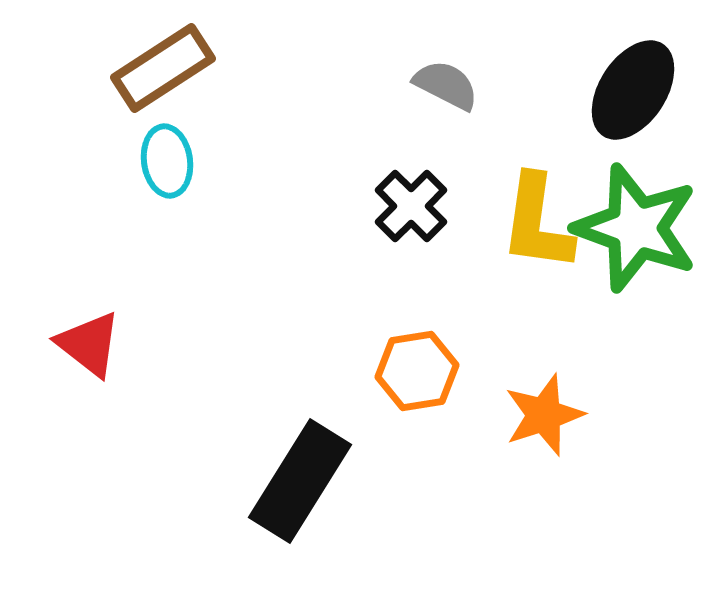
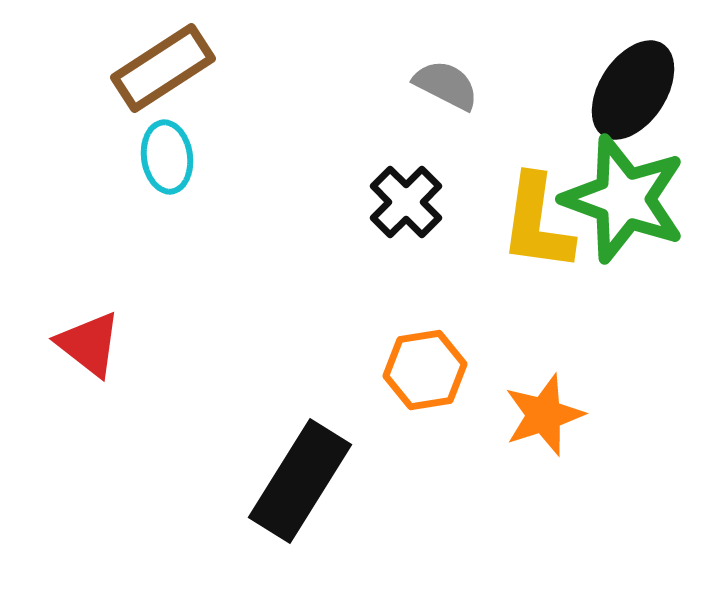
cyan ellipse: moved 4 px up
black cross: moved 5 px left, 4 px up
green star: moved 12 px left, 29 px up
orange hexagon: moved 8 px right, 1 px up
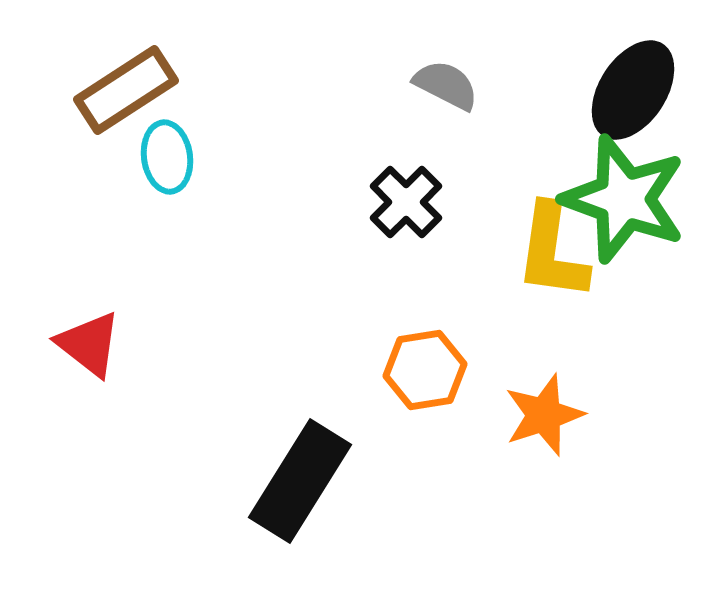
brown rectangle: moved 37 px left, 22 px down
yellow L-shape: moved 15 px right, 29 px down
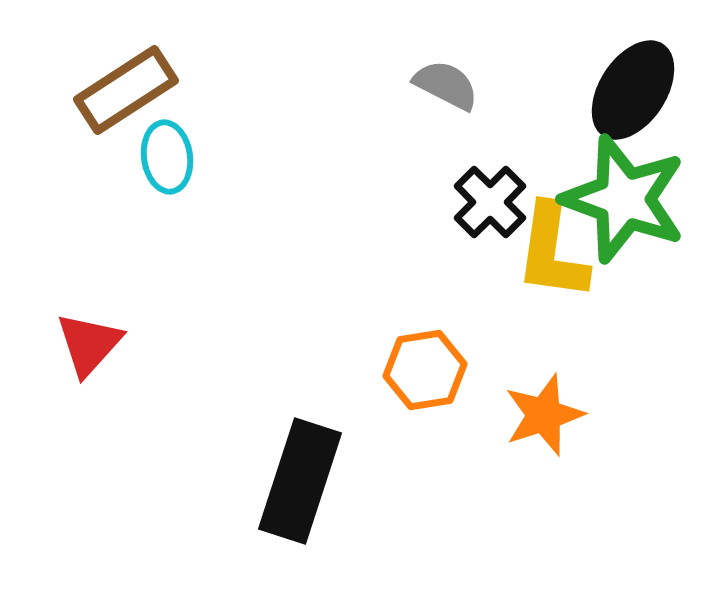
black cross: moved 84 px right
red triangle: rotated 34 degrees clockwise
black rectangle: rotated 14 degrees counterclockwise
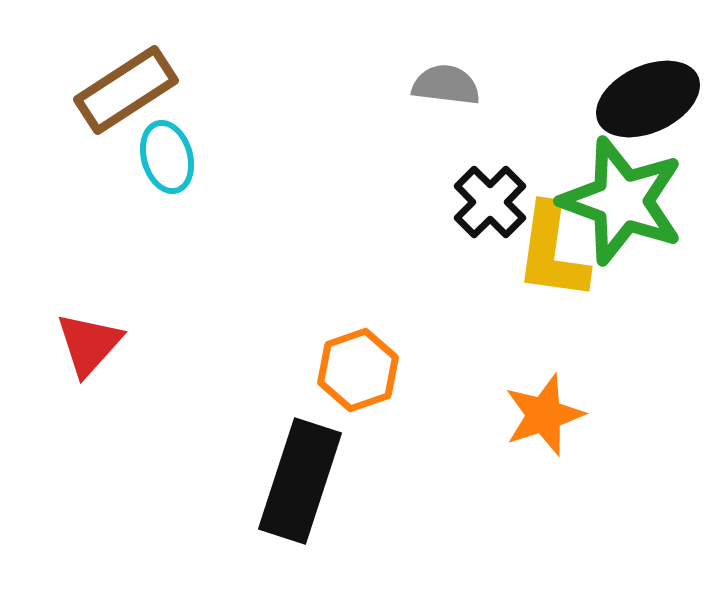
gray semicircle: rotated 20 degrees counterclockwise
black ellipse: moved 15 px right, 9 px down; rotated 32 degrees clockwise
cyan ellipse: rotated 8 degrees counterclockwise
green star: moved 2 px left, 2 px down
orange hexagon: moved 67 px left; rotated 10 degrees counterclockwise
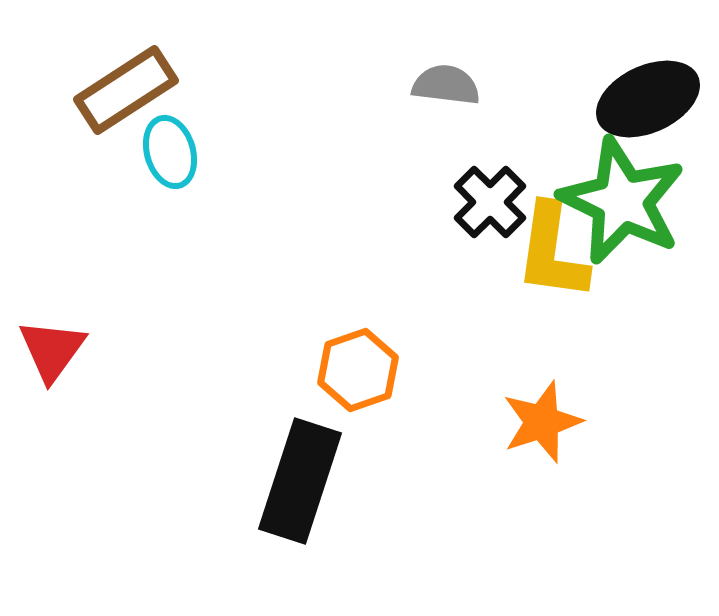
cyan ellipse: moved 3 px right, 5 px up
green star: rotated 6 degrees clockwise
red triangle: moved 37 px left, 6 px down; rotated 6 degrees counterclockwise
orange star: moved 2 px left, 7 px down
